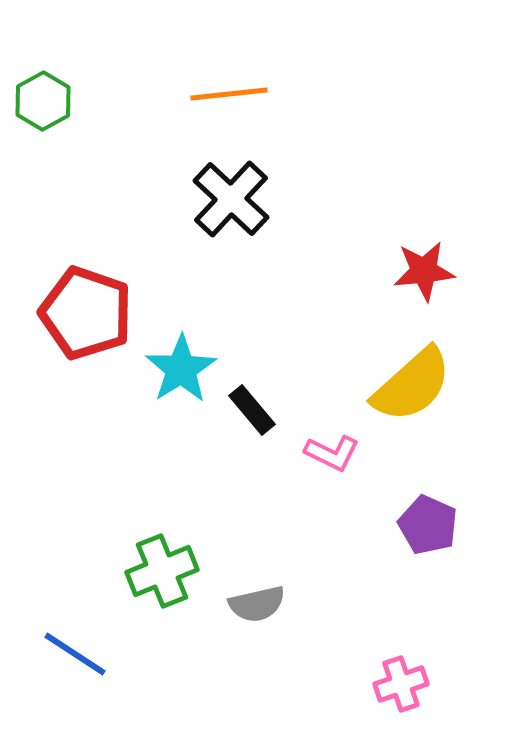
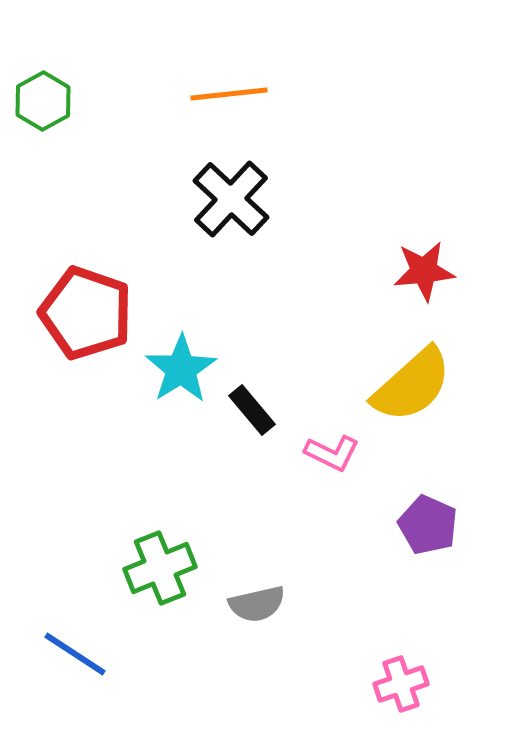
green cross: moved 2 px left, 3 px up
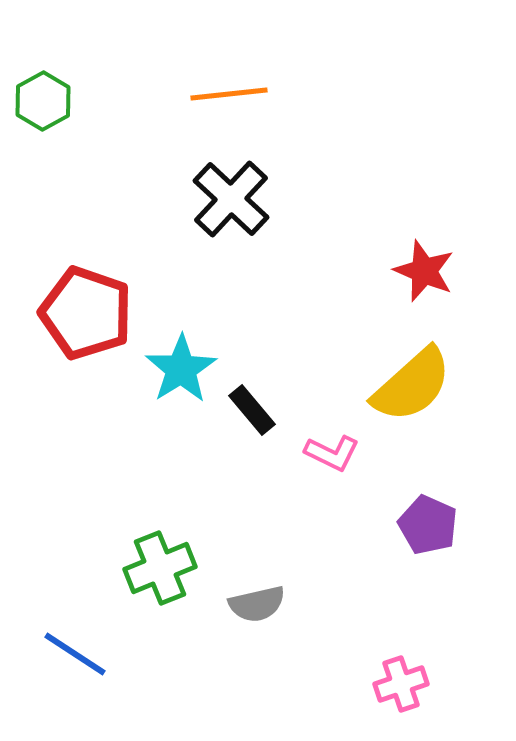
red star: rotated 28 degrees clockwise
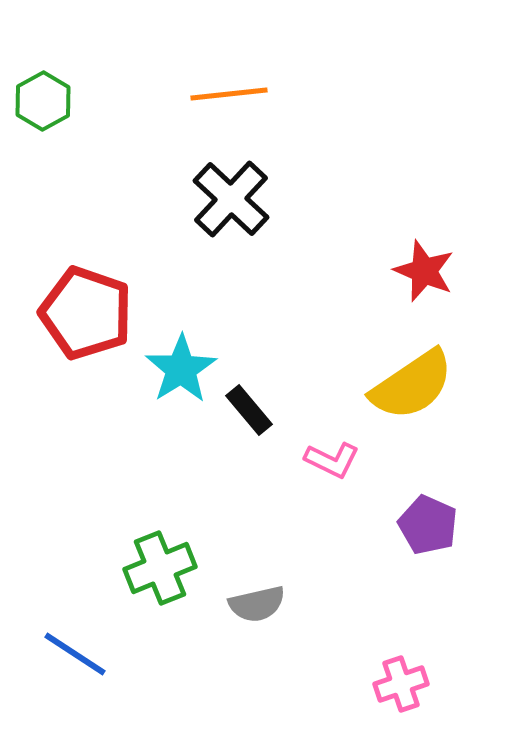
yellow semicircle: rotated 8 degrees clockwise
black rectangle: moved 3 px left
pink L-shape: moved 7 px down
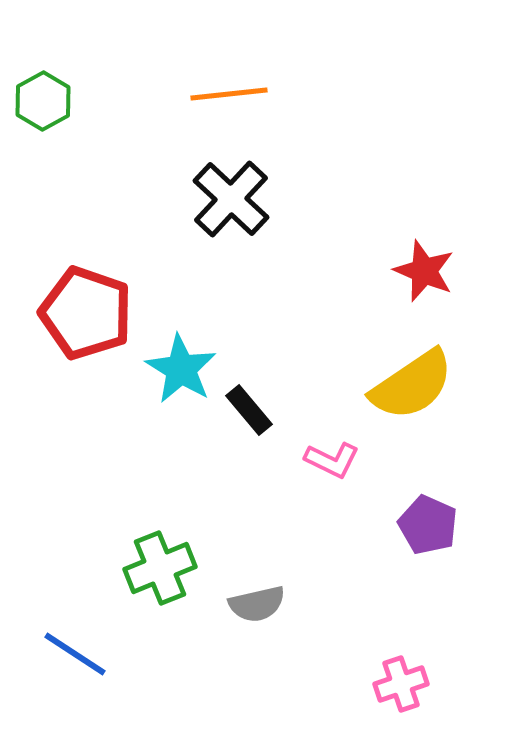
cyan star: rotated 8 degrees counterclockwise
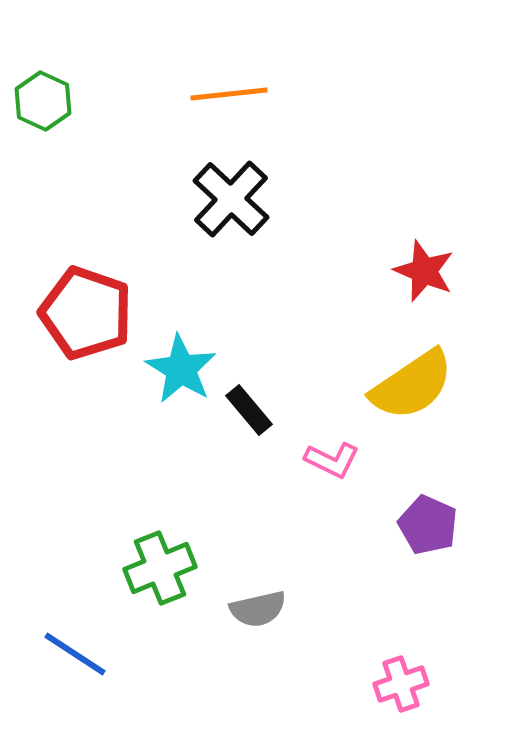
green hexagon: rotated 6 degrees counterclockwise
gray semicircle: moved 1 px right, 5 px down
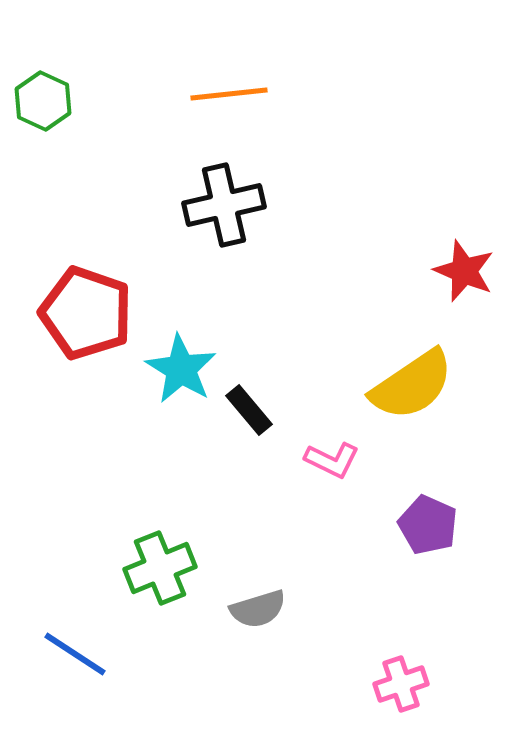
black cross: moved 7 px left, 6 px down; rotated 34 degrees clockwise
red star: moved 40 px right
gray semicircle: rotated 4 degrees counterclockwise
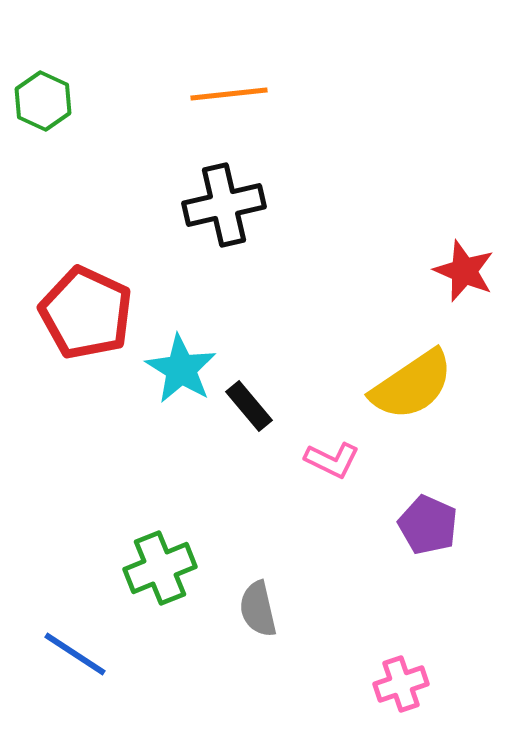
red pentagon: rotated 6 degrees clockwise
black rectangle: moved 4 px up
gray semicircle: rotated 94 degrees clockwise
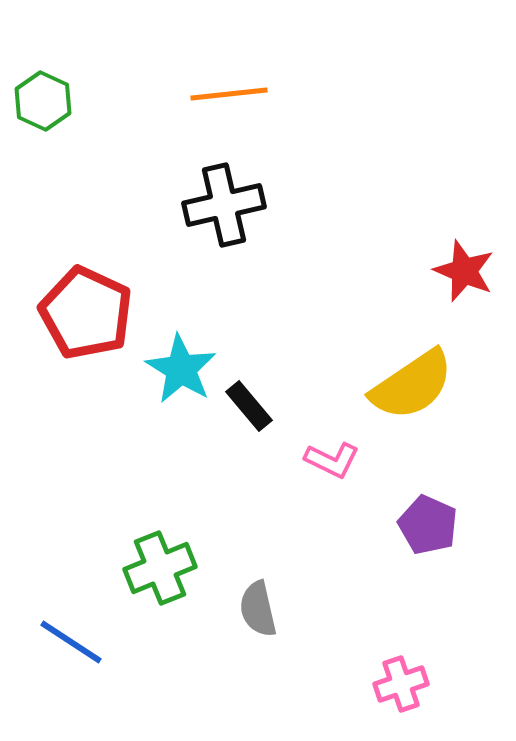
blue line: moved 4 px left, 12 px up
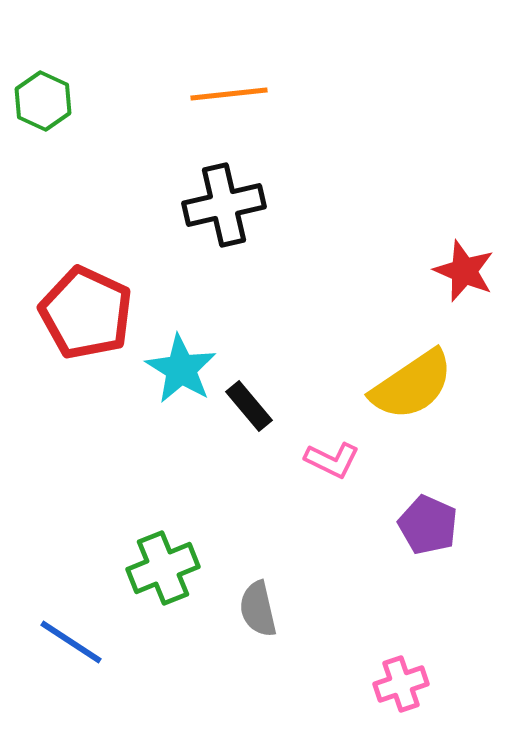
green cross: moved 3 px right
